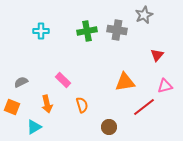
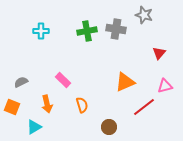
gray star: rotated 30 degrees counterclockwise
gray cross: moved 1 px left, 1 px up
red triangle: moved 2 px right, 2 px up
orange triangle: rotated 15 degrees counterclockwise
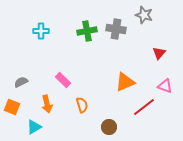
pink triangle: rotated 35 degrees clockwise
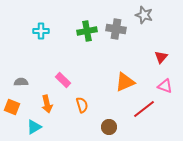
red triangle: moved 2 px right, 4 px down
gray semicircle: rotated 24 degrees clockwise
red line: moved 2 px down
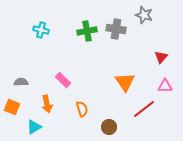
cyan cross: moved 1 px up; rotated 14 degrees clockwise
orange triangle: rotated 40 degrees counterclockwise
pink triangle: rotated 21 degrees counterclockwise
orange semicircle: moved 4 px down
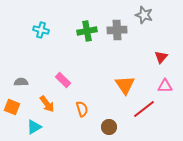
gray cross: moved 1 px right, 1 px down; rotated 12 degrees counterclockwise
orange triangle: moved 3 px down
orange arrow: rotated 24 degrees counterclockwise
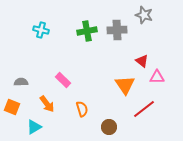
red triangle: moved 19 px left, 4 px down; rotated 32 degrees counterclockwise
pink triangle: moved 8 px left, 9 px up
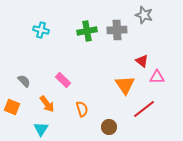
gray semicircle: moved 3 px right, 1 px up; rotated 48 degrees clockwise
cyan triangle: moved 7 px right, 2 px down; rotated 28 degrees counterclockwise
